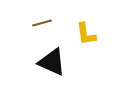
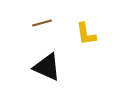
black triangle: moved 5 px left, 5 px down
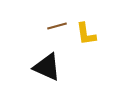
brown line: moved 15 px right, 3 px down
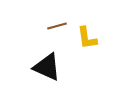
yellow L-shape: moved 1 px right, 4 px down
